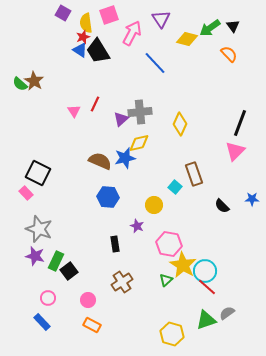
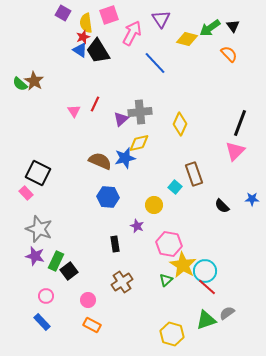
pink circle at (48, 298): moved 2 px left, 2 px up
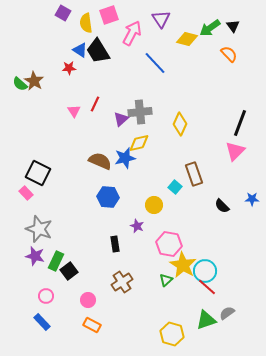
red star at (83, 37): moved 14 px left, 31 px down; rotated 16 degrees clockwise
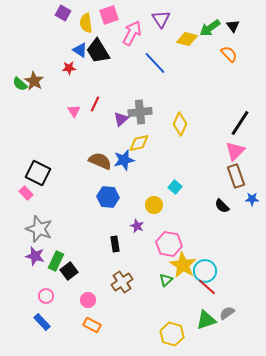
black line at (240, 123): rotated 12 degrees clockwise
blue star at (125, 158): moved 1 px left, 2 px down
brown rectangle at (194, 174): moved 42 px right, 2 px down
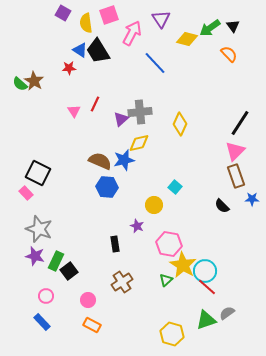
blue hexagon at (108, 197): moved 1 px left, 10 px up
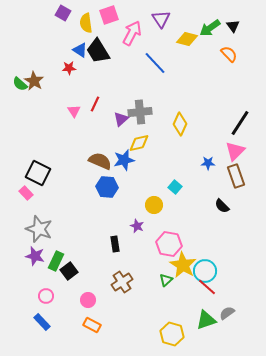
blue star at (252, 199): moved 44 px left, 36 px up
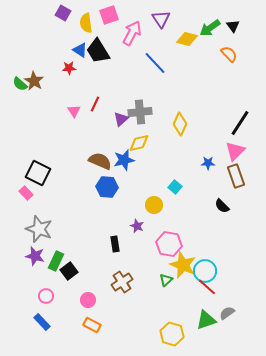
yellow star at (183, 265): rotated 8 degrees counterclockwise
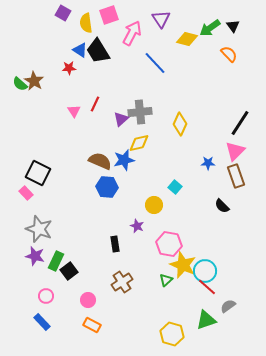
gray semicircle at (227, 313): moved 1 px right, 7 px up
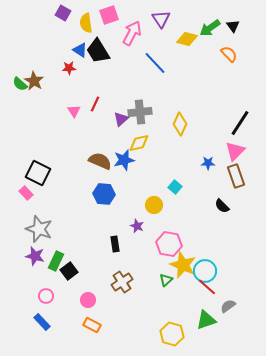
blue hexagon at (107, 187): moved 3 px left, 7 px down
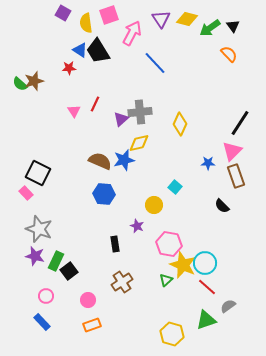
yellow diamond at (187, 39): moved 20 px up
brown star at (34, 81): rotated 24 degrees clockwise
pink triangle at (235, 151): moved 3 px left
cyan circle at (205, 271): moved 8 px up
orange rectangle at (92, 325): rotated 48 degrees counterclockwise
